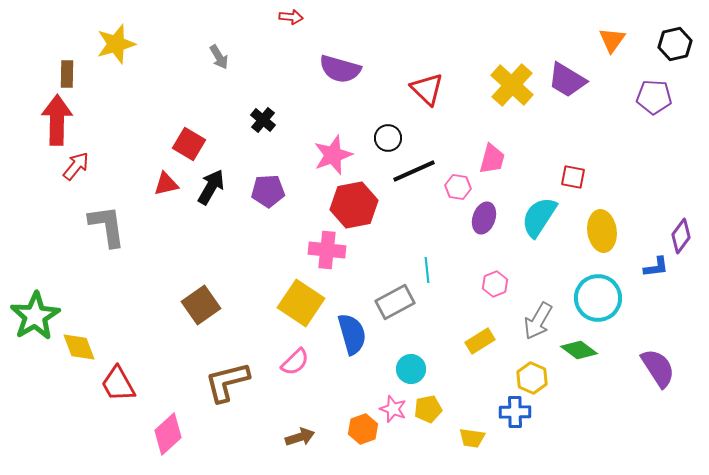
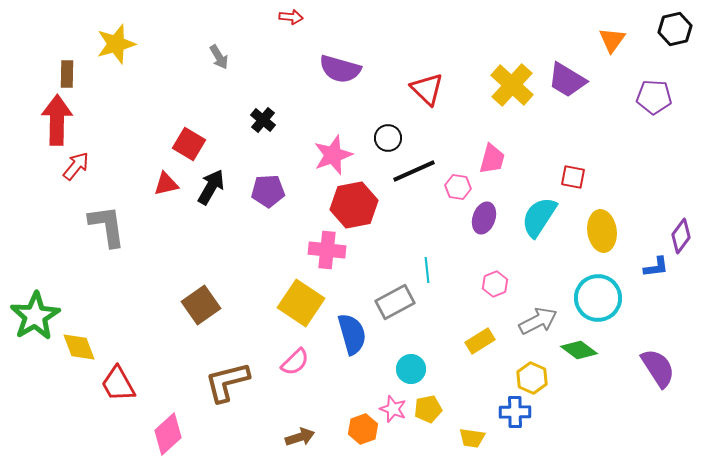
black hexagon at (675, 44): moved 15 px up
gray arrow at (538, 321): rotated 147 degrees counterclockwise
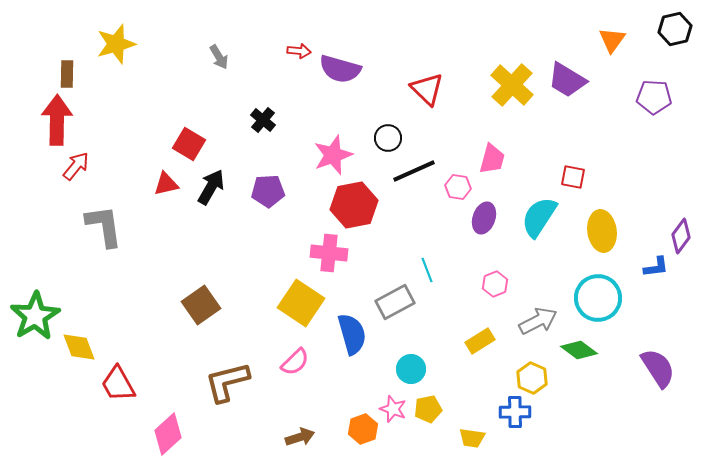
red arrow at (291, 17): moved 8 px right, 34 px down
gray L-shape at (107, 226): moved 3 px left
pink cross at (327, 250): moved 2 px right, 3 px down
cyan line at (427, 270): rotated 15 degrees counterclockwise
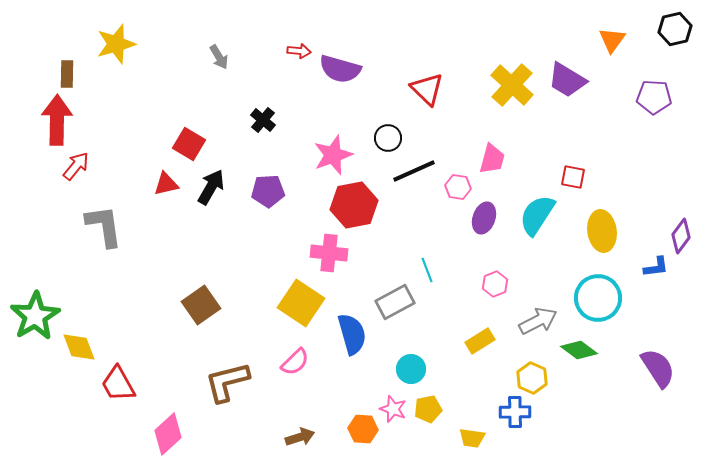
cyan semicircle at (539, 217): moved 2 px left, 2 px up
orange hexagon at (363, 429): rotated 24 degrees clockwise
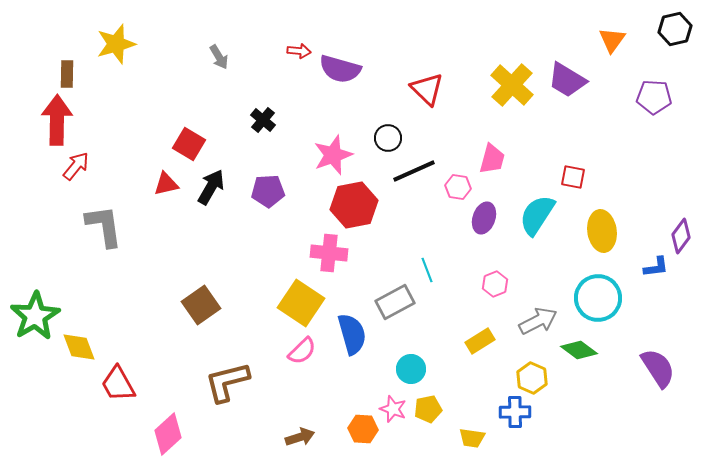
pink semicircle at (295, 362): moved 7 px right, 11 px up
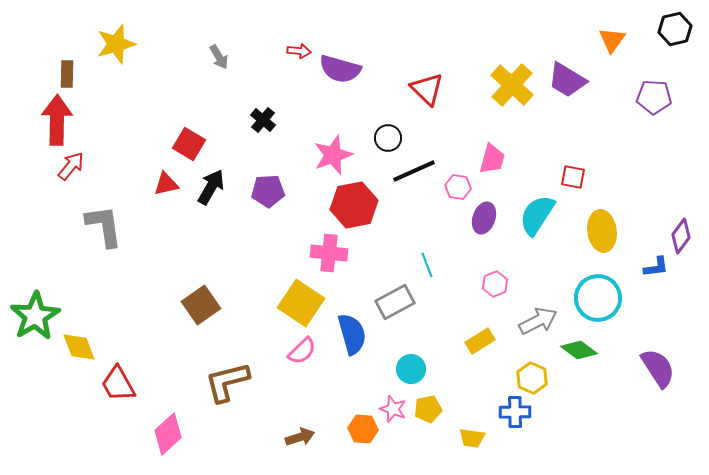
red arrow at (76, 166): moved 5 px left
cyan line at (427, 270): moved 5 px up
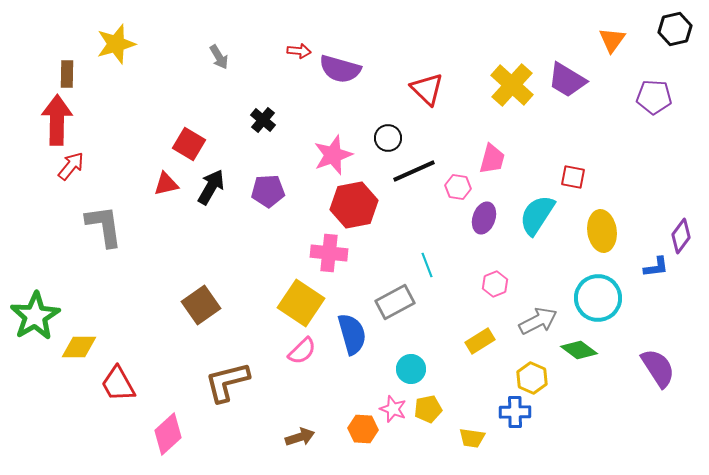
yellow diamond at (79, 347): rotated 69 degrees counterclockwise
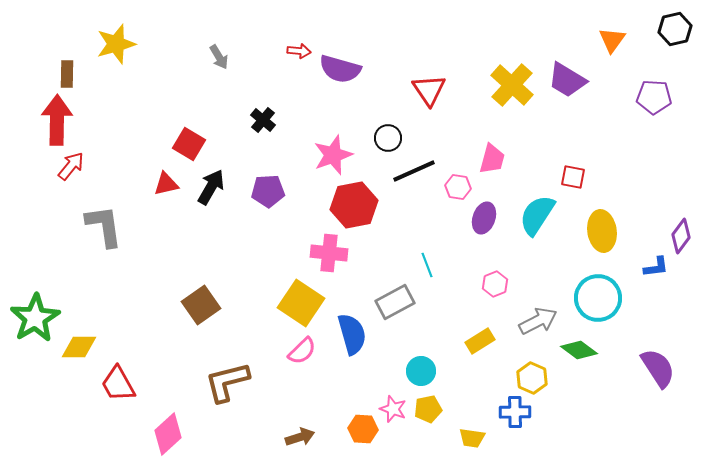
red triangle at (427, 89): moved 2 px right, 1 px down; rotated 12 degrees clockwise
green star at (35, 316): moved 2 px down
cyan circle at (411, 369): moved 10 px right, 2 px down
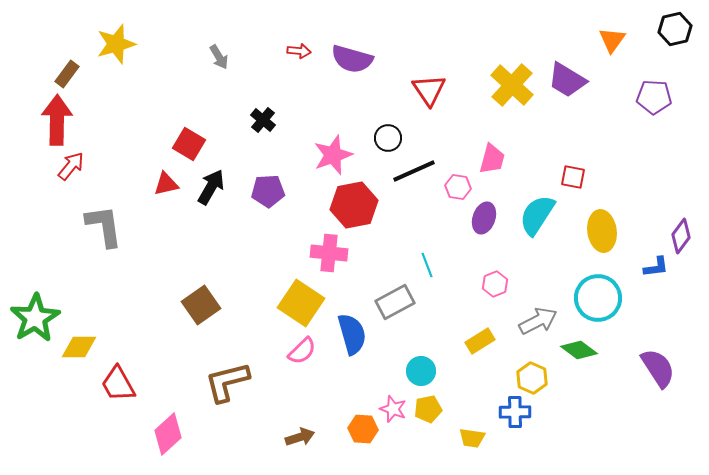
purple semicircle at (340, 69): moved 12 px right, 10 px up
brown rectangle at (67, 74): rotated 36 degrees clockwise
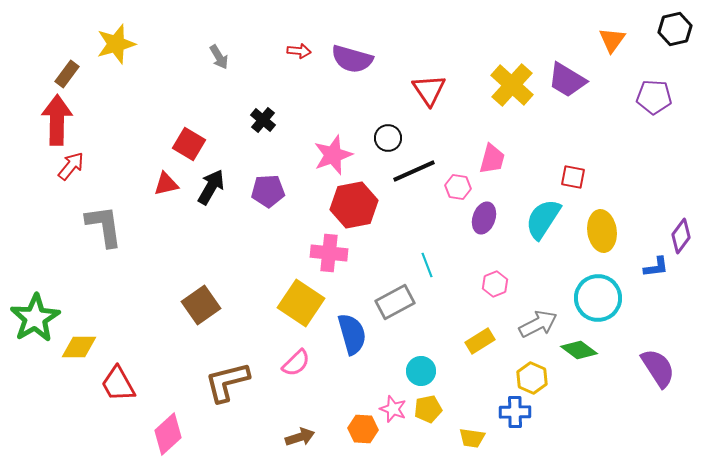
cyan semicircle at (537, 215): moved 6 px right, 4 px down
gray arrow at (538, 321): moved 3 px down
pink semicircle at (302, 351): moved 6 px left, 12 px down
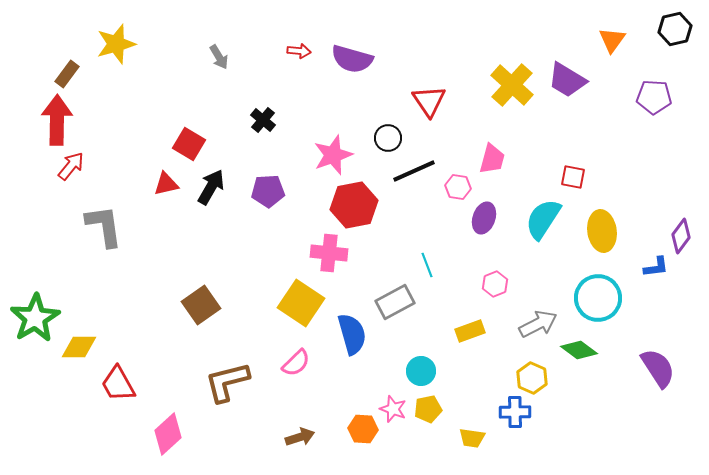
red triangle at (429, 90): moved 11 px down
yellow rectangle at (480, 341): moved 10 px left, 10 px up; rotated 12 degrees clockwise
